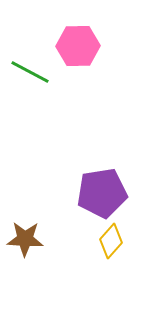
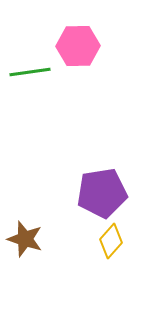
green line: rotated 36 degrees counterclockwise
brown star: rotated 15 degrees clockwise
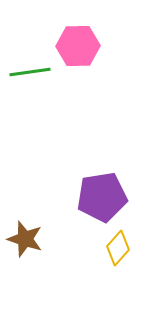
purple pentagon: moved 4 px down
yellow diamond: moved 7 px right, 7 px down
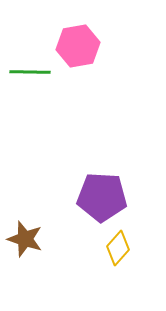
pink hexagon: rotated 9 degrees counterclockwise
green line: rotated 9 degrees clockwise
purple pentagon: rotated 12 degrees clockwise
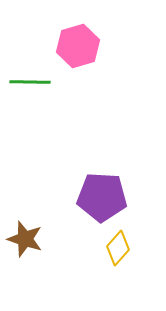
pink hexagon: rotated 6 degrees counterclockwise
green line: moved 10 px down
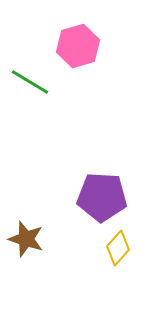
green line: rotated 30 degrees clockwise
brown star: moved 1 px right
